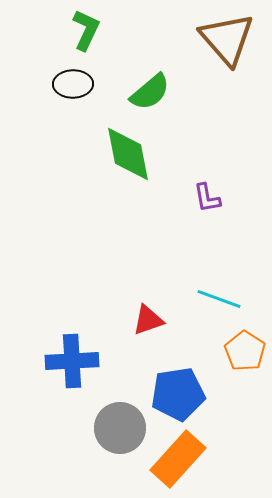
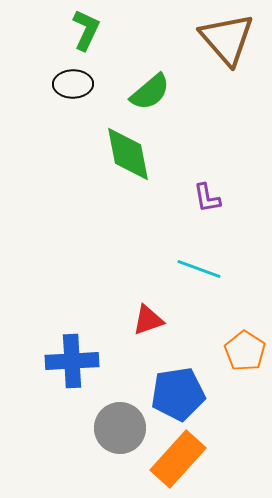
cyan line: moved 20 px left, 30 px up
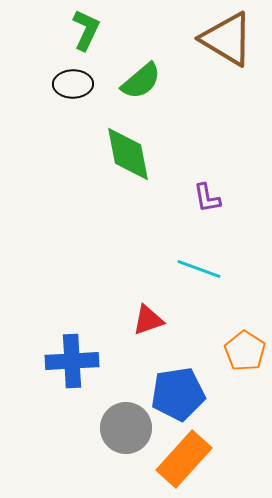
brown triangle: rotated 18 degrees counterclockwise
green semicircle: moved 9 px left, 11 px up
gray circle: moved 6 px right
orange rectangle: moved 6 px right
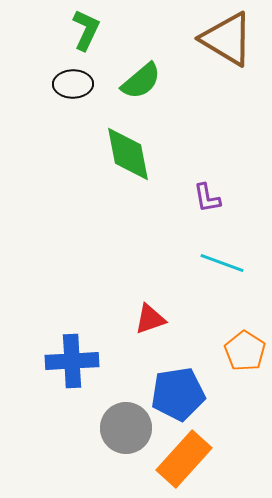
cyan line: moved 23 px right, 6 px up
red triangle: moved 2 px right, 1 px up
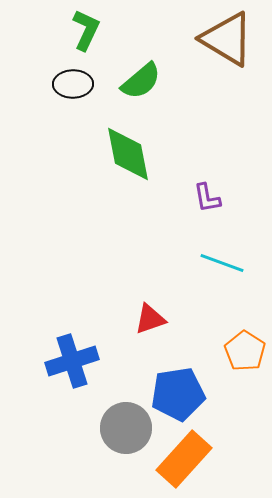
blue cross: rotated 15 degrees counterclockwise
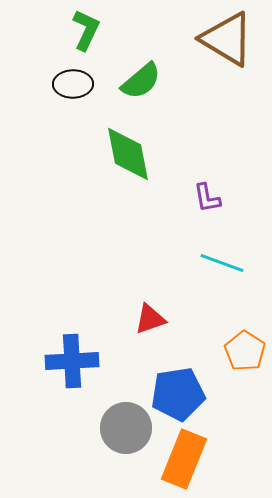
blue cross: rotated 15 degrees clockwise
orange rectangle: rotated 20 degrees counterclockwise
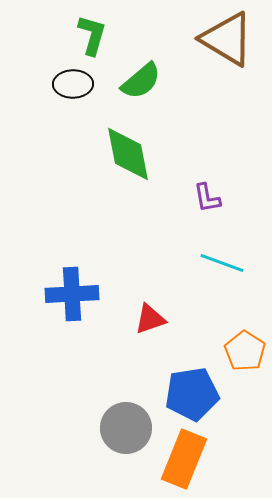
green L-shape: moved 6 px right, 5 px down; rotated 9 degrees counterclockwise
blue cross: moved 67 px up
blue pentagon: moved 14 px right
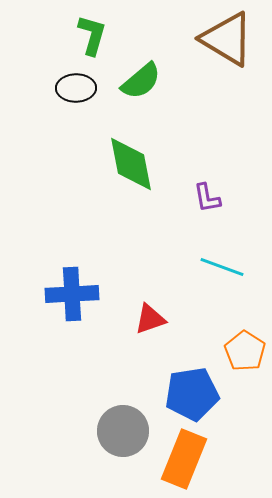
black ellipse: moved 3 px right, 4 px down
green diamond: moved 3 px right, 10 px down
cyan line: moved 4 px down
gray circle: moved 3 px left, 3 px down
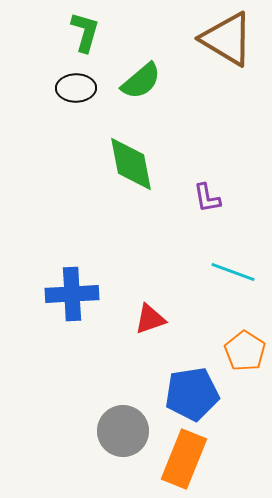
green L-shape: moved 7 px left, 3 px up
cyan line: moved 11 px right, 5 px down
